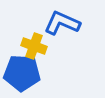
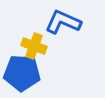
blue L-shape: moved 1 px right, 1 px up
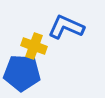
blue L-shape: moved 3 px right, 5 px down
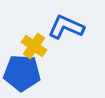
yellow cross: rotated 15 degrees clockwise
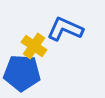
blue L-shape: moved 1 px left, 2 px down
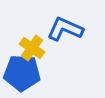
yellow cross: moved 2 px left, 2 px down
